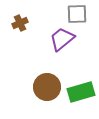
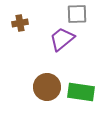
brown cross: rotated 14 degrees clockwise
green rectangle: rotated 24 degrees clockwise
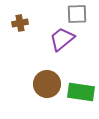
brown circle: moved 3 px up
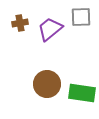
gray square: moved 4 px right, 3 px down
purple trapezoid: moved 12 px left, 10 px up
green rectangle: moved 1 px right, 1 px down
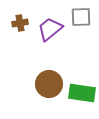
brown circle: moved 2 px right
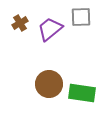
brown cross: rotated 21 degrees counterclockwise
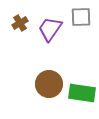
purple trapezoid: rotated 16 degrees counterclockwise
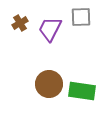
purple trapezoid: rotated 8 degrees counterclockwise
green rectangle: moved 2 px up
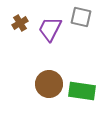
gray square: rotated 15 degrees clockwise
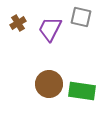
brown cross: moved 2 px left
